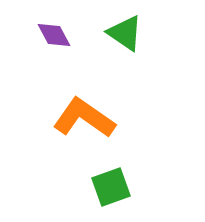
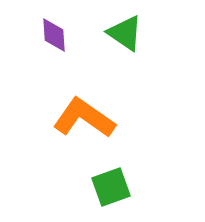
purple diamond: rotated 24 degrees clockwise
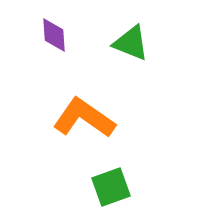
green triangle: moved 6 px right, 10 px down; rotated 12 degrees counterclockwise
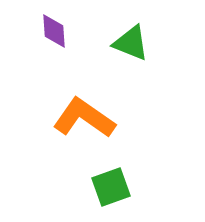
purple diamond: moved 4 px up
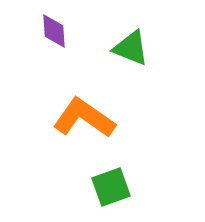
green triangle: moved 5 px down
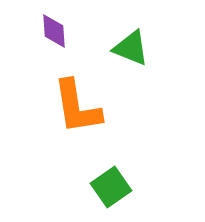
orange L-shape: moved 7 px left, 11 px up; rotated 134 degrees counterclockwise
green square: rotated 15 degrees counterclockwise
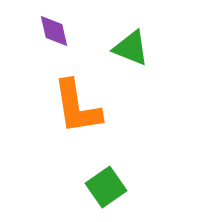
purple diamond: rotated 9 degrees counterclockwise
green square: moved 5 px left
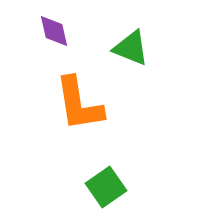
orange L-shape: moved 2 px right, 3 px up
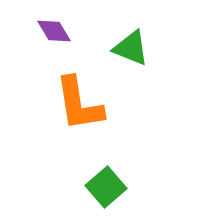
purple diamond: rotated 18 degrees counterclockwise
green square: rotated 6 degrees counterclockwise
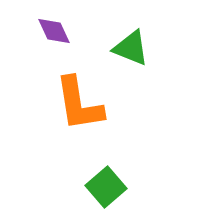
purple diamond: rotated 6 degrees clockwise
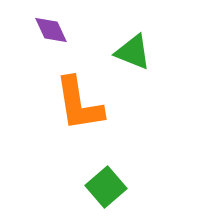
purple diamond: moved 3 px left, 1 px up
green triangle: moved 2 px right, 4 px down
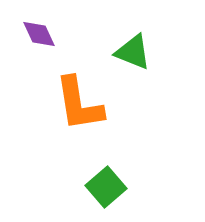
purple diamond: moved 12 px left, 4 px down
